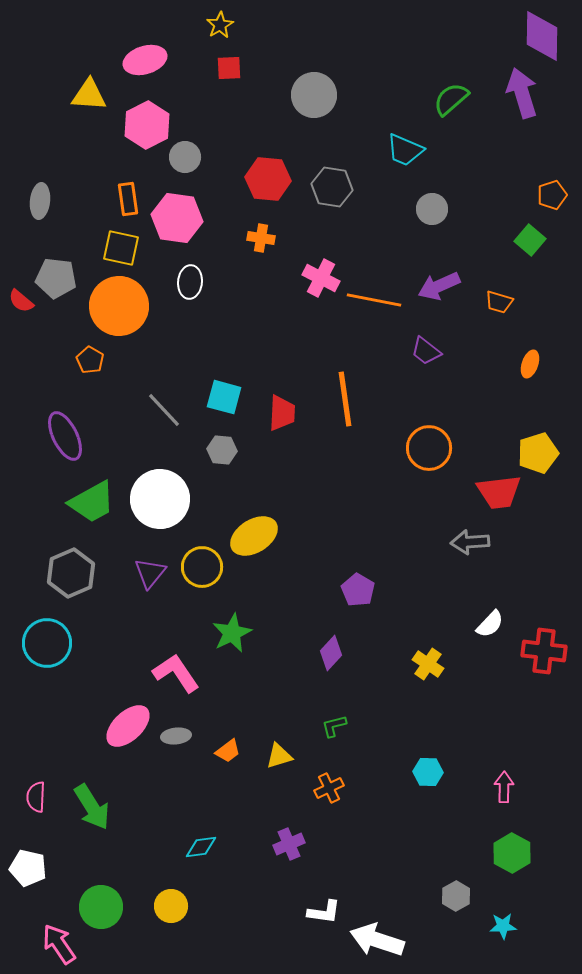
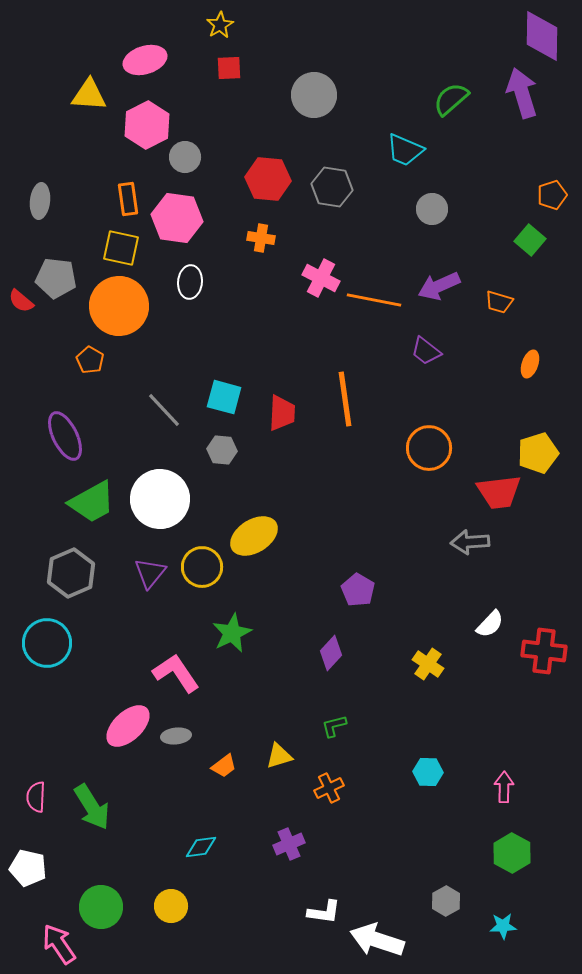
orange trapezoid at (228, 751): moved 4 px left, 15 px down
gray hexagon at (456, 896): moved 10 px left, 5 px down
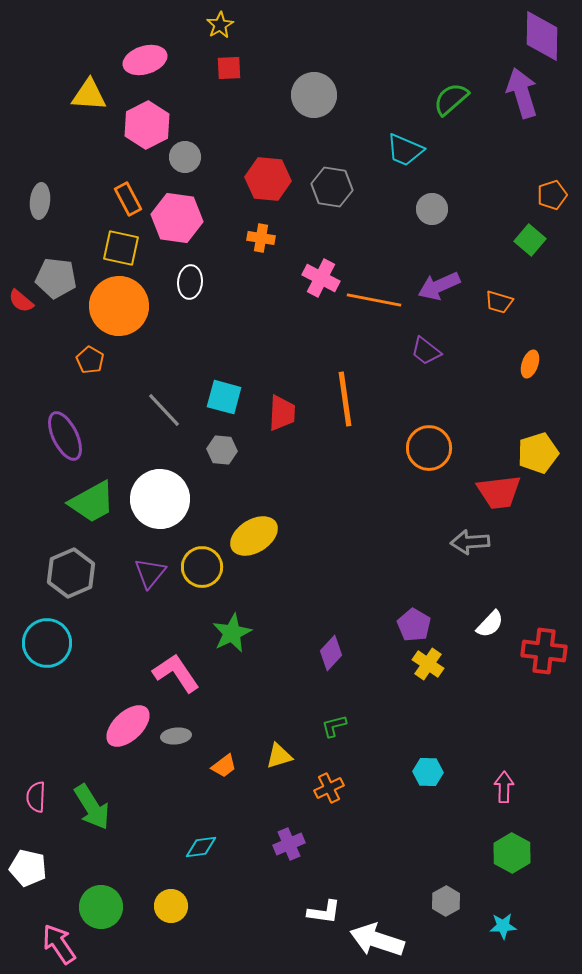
orange rectangle at (128, 199): rotated 20 degrees counterclockwise
purple pentagon at (358, 590): moved 56 px right, 35 px down
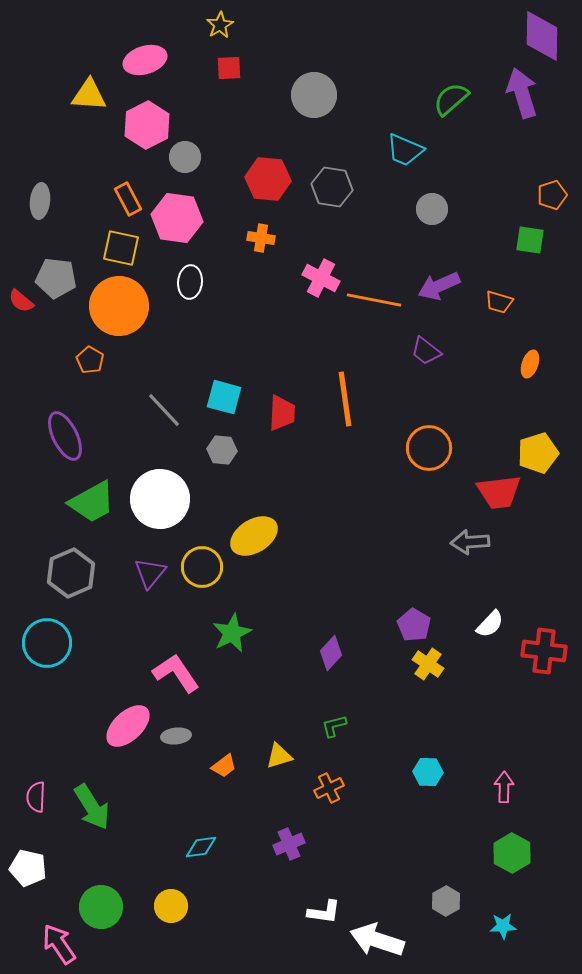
green square at (530, 240): rotated 32 degrees counterclockwise
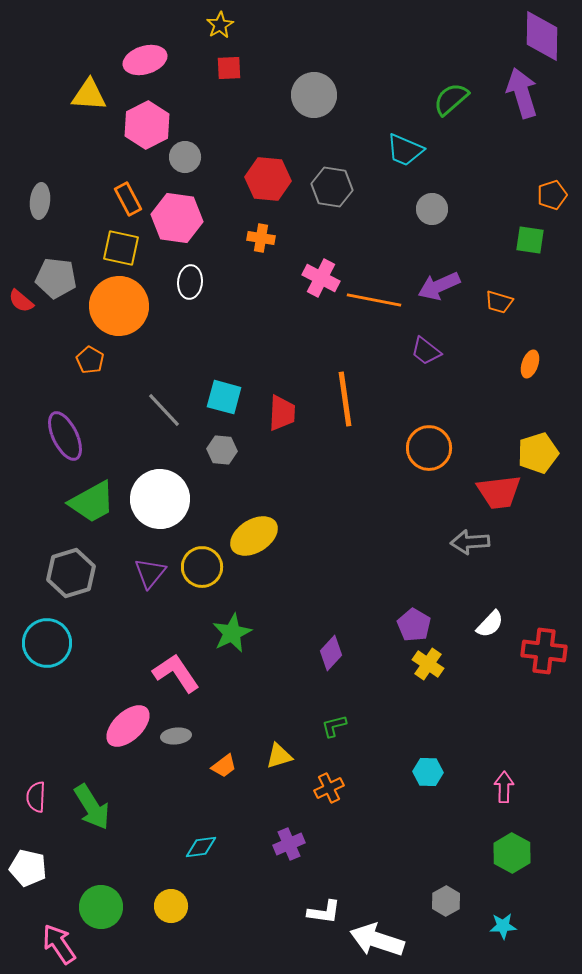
gray hexagon at (71, 573): rotated 6 degrees clockwise
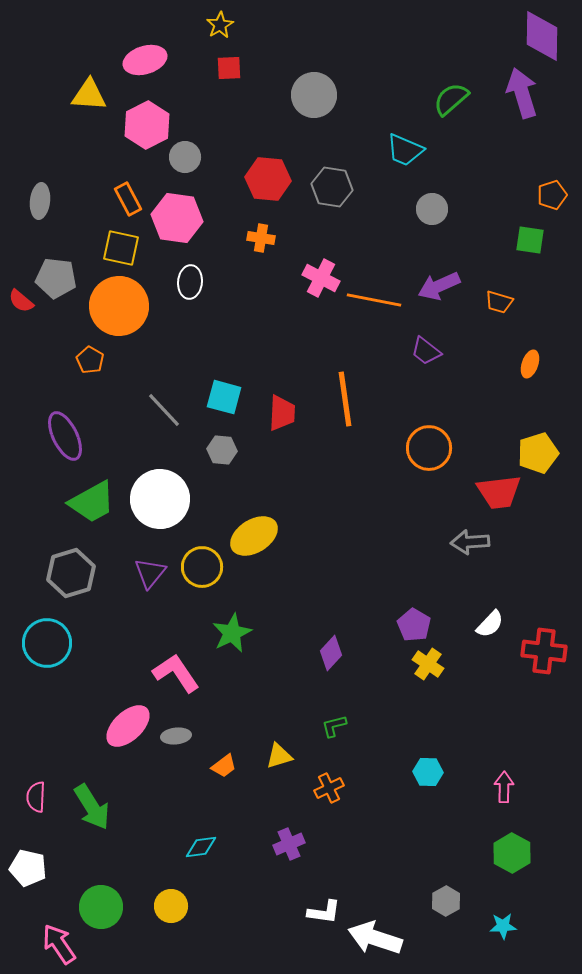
white arrow at (377, 940): moved 2 px left, 2 px up
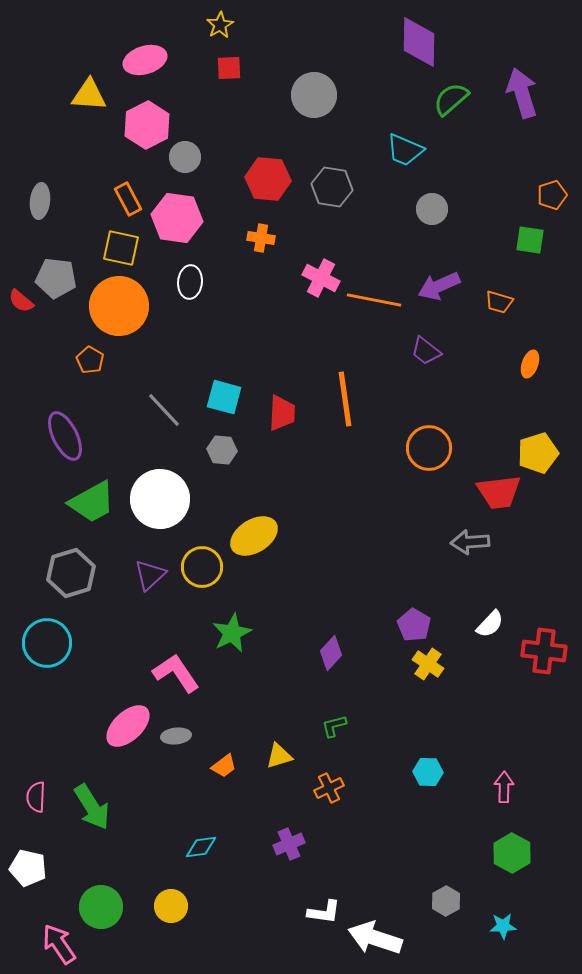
purple diamond at (542, 36): moved 123 px left, 6 px down
purple triangle at (150, 573): moved 2 px down; rotated 8 degrees clockwise
